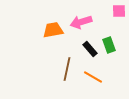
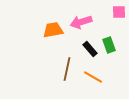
pink square: moved 1 px down
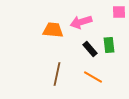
orange trapezoid: rotated 15 degrees clockwise
green rectangle: rotated 14 degrees clockwise
brown line: moved 10 px left, 5 px down
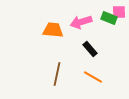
green rectangle: moved 27 px up; rotated 63 degrees counterclockwise
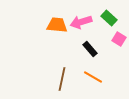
pink square: moved 27 px down; rotated 32 degrees clockwise
green rectangle: rotated 21 degrees clockwise
orange trapezoid: moved 4 px right, 5 px up
brown line: moved 5 px right, 5 px down
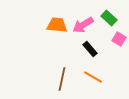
pink arrow: moved 2 px right, 3 px down; rotated 15 degrees counterclockwise
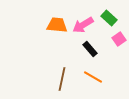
pink square: rotated 24 degrees clockwise
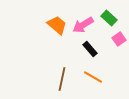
orange trapezoid: rotated 35 degrees clockwise
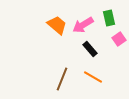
green rectangle: rotated 35 degrees clockwise
brown line: rotated 10 degrees clockwise
